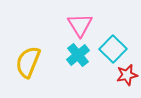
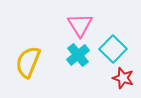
red star: moved 4 px left, 3 px down; rotated 30 degrees clockwise
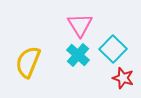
cyan cross: rotated 10 degrees counterclockwise
